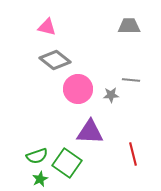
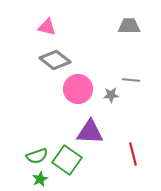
green square: moved 3 px up
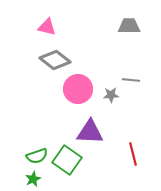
green star: moved 7 px left
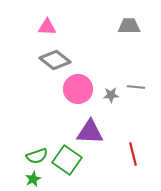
pink triangle: rotated 12 degrees counterclockwise
gray line: moved 5 px right, 7 px down
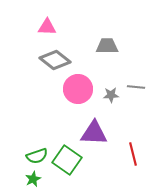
gray trapezoid: moved 22 px left, 20 px down
purple triangle: moved 4 px right, 1 px down
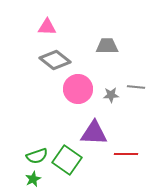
red line: moved 7 px left; rotated 75 degrees counterclockwise
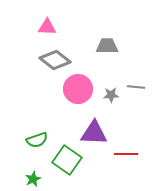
green semicircle: moved 16 px up
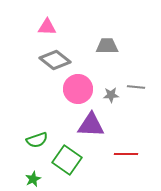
purple triangle: moved 3 px left, 8 px up
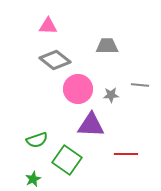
pink triangle: moved 1 px right, 1 px up
gray line: moved 4 px right, 2 px up
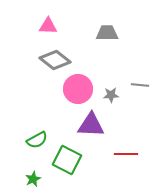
gray trapezoid: moved 13 px up
green semicircle: rotated 10 degrees counterclockwise
green square: rotated 8 degrees counterclockwise
